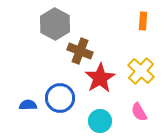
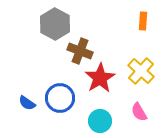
blue semicircle: moved 1 px left, 2 px up; rotated 144 degrees counterclockwise
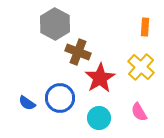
orange rectangle: moved 2 px right, 6 px down
brown cross: moved 2 px left, 1 px down
yellow cross: moved 4 px up
cyan circle: moved 1 px left, 3 px up
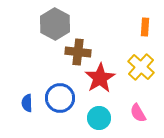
brown cross: rotated 15 degrees counterclockwise
blue semicircle: rotated 54 degrees clockwise
pink semicircle: moved 1 px left, 1 px down
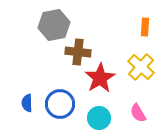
gray hexagon: moved 1 px left, 1 px down; rotated 20 degrees clockwise
blue circle: moved 6 px down
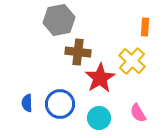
gray hexagon: moved 5 px right, 5 px up
yellow cross: moved 9 px left, 6 px up
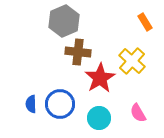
gray hexagon: moved 5 px right, 1 px down; rotated 12 degrees counterclockwise
orange rectangle: moved 5 px up; rotated 36 degrees counterclockwise
blue semicircle: moved 4 px right, 1 px down
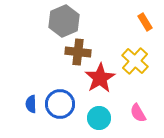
yellow cross: moved 3 px right
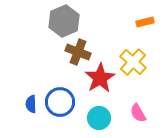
orange rectangle: rotated 72 degrees counterclockwise
brown cross: rotated 15 degrees clockwise
yellow cross: moved 2 px left, 1 px down
blue circle: moved 2 px up
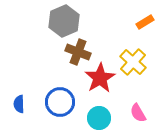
orange rectangle: rotated 18 degrees counterclockwise
blue semicircle: moved 12 px left
